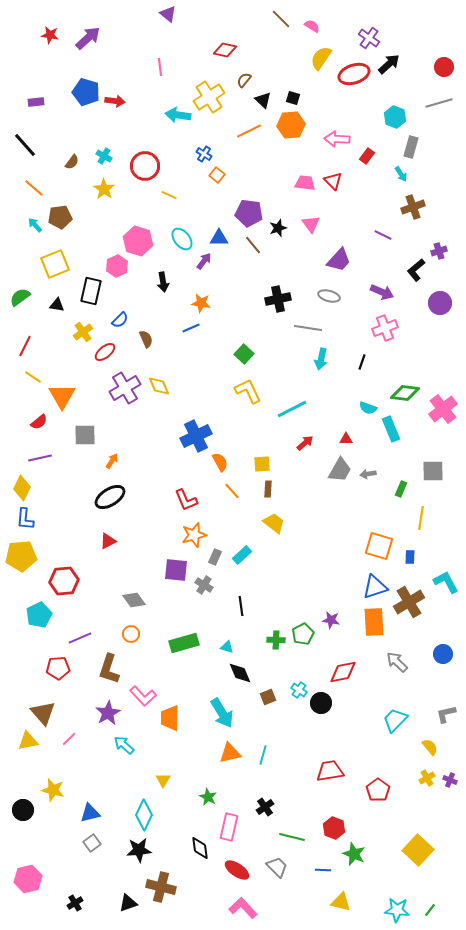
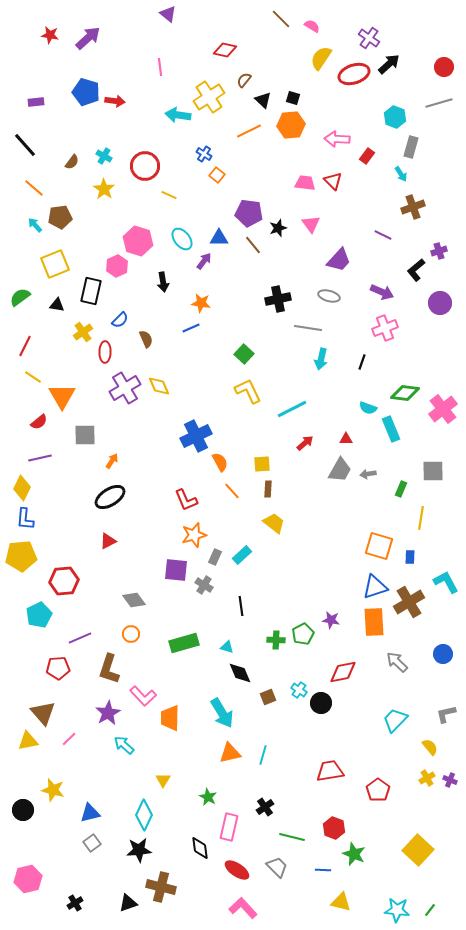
red ellipse at (105, 352): rotated 50 degrees counterclockwise
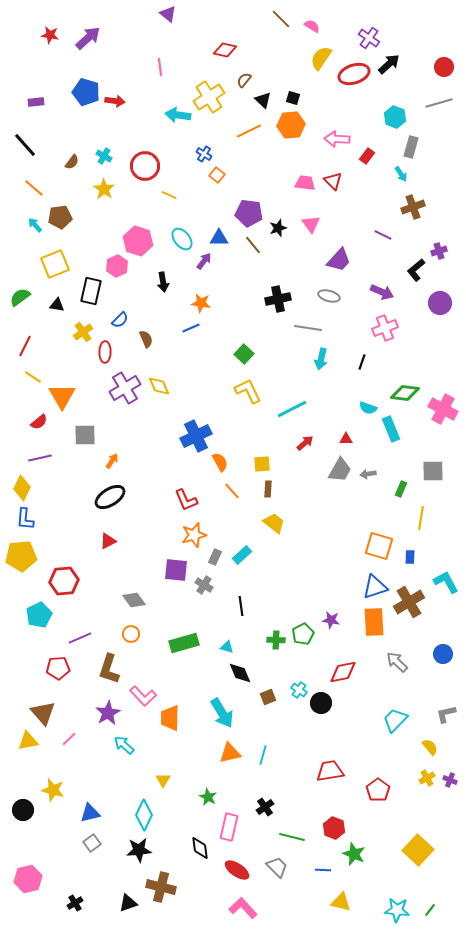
pink cross at (443, 409): rotated 24 degrees counterclockwise
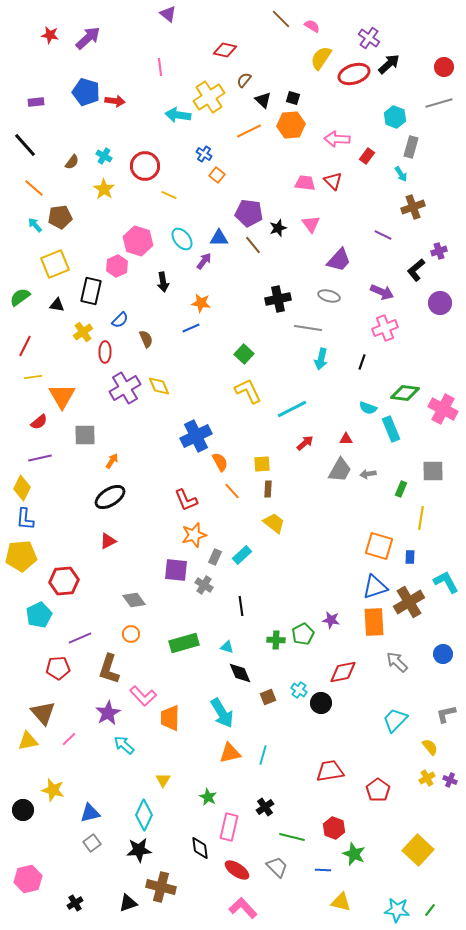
yellow line at (33, 377): rotated 42 degrees counterclockwise
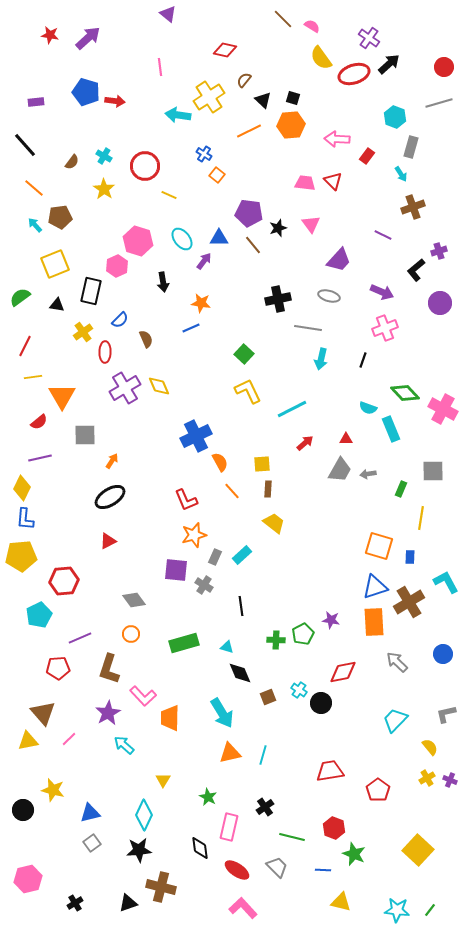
brown line at (281, 19): moved 2 px right
yellow semicircle at (321, 58): rotated 70 degrees counterclockwise
black line at (362, 362): moved 1 px right, 2 px up
green diamond at (405, 393): rotated 40 degrees clockwise
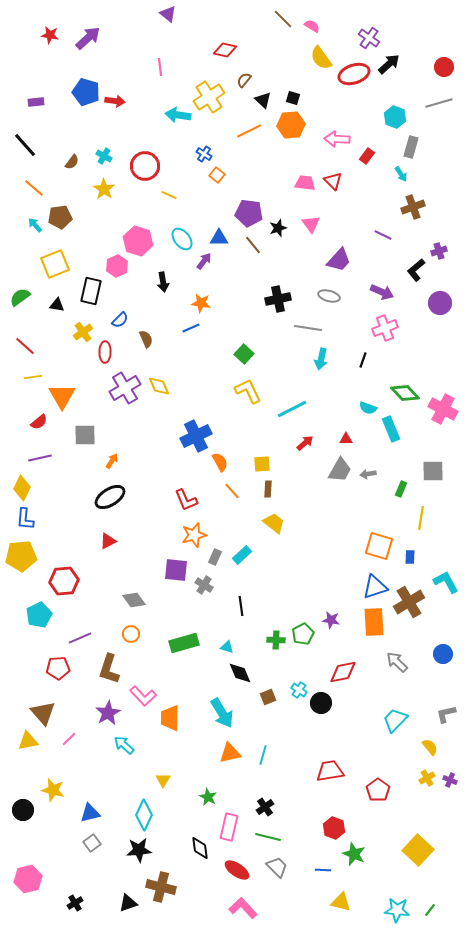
red line at (25, 346): rotated 75 degrees counterclockwise
green line at (292, 837): moved 24 px left
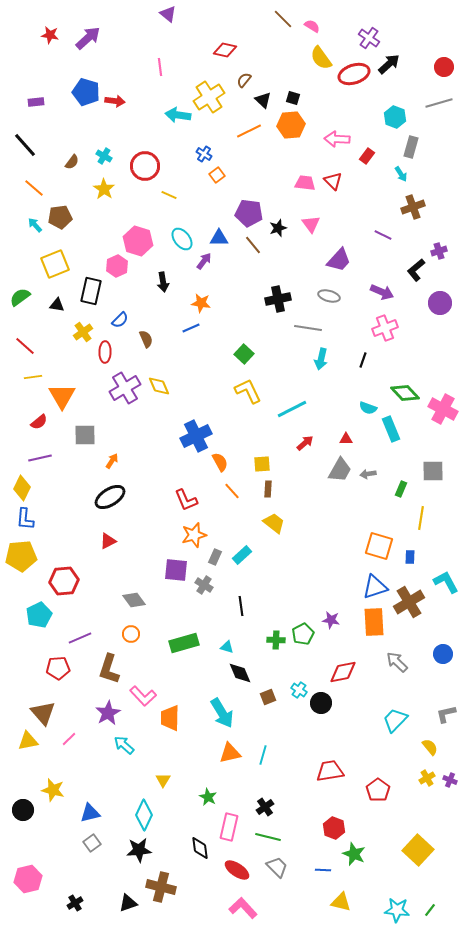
orange square at (217, 175): rotated 14 degrees clockwise
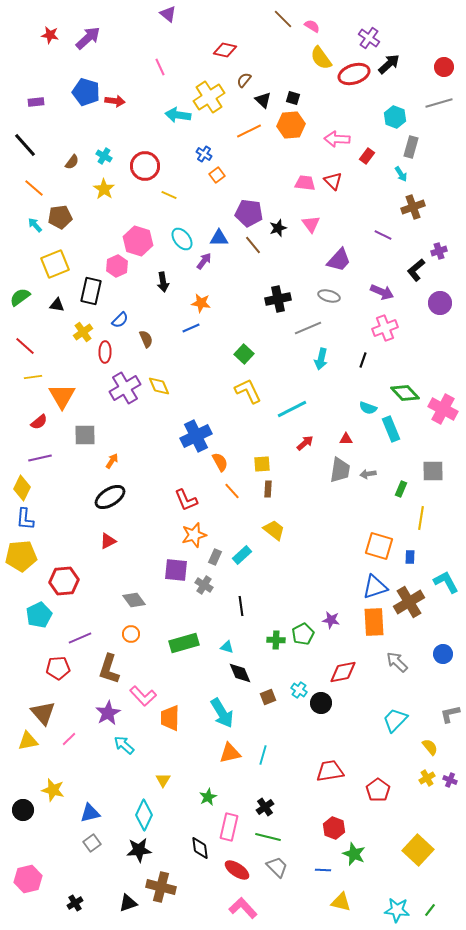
pink line at (160, 67): rotated 18 degrees counterclockwise
gray line at (308, 328): rotated 32 degrees counterclockwise
gray trapezoid at (340, 470): rotated 20 degrees counterclockwise
yellow trapezoid at (274, 523): moved 7 px down
gray L-shape at (446, 714): moved 4 px right
green star at (208, 797): rotated 18 degrees clockwise
